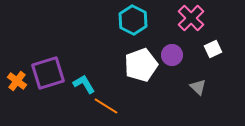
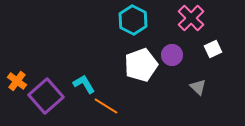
purple square: moved 2 px left, 23 px down; rotated 24 degrees counterclockwise
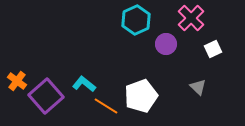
cyan hexagon: moved 3 px right; rotated 8 degrees clockwise
purple circle: moved 6 px left, 11 px up
white pentagon: moved 31 px down
cyan L-shape: rotated 20 degrees counterclockwise
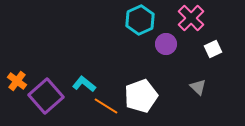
cyan hexagon: moved 4 px right
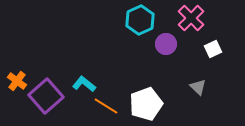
white pentagon: moved 5 px right, 8 px down
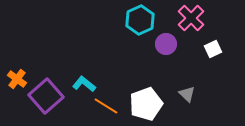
orange cross: moved 2 px up
gray triangle: moved 11 px left, 7 px down
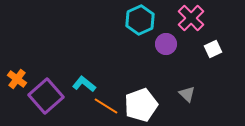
white pentagon: moved 5 px left, 1 px down
